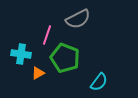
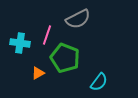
cyan cross: moved 1 px left, 11 px up
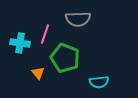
gray semicircle: rotated 25 degrees clockwise
pink line: moved 2 px left, 1 px up
orange triangle: rotated 40 degrees counterclockwise
cyan semicircle: rotated 48 degrees clockwise
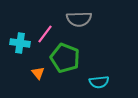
gray semicircle: moved 1 px right
pink line: rotated 18 degrees clockwise
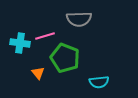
pink line: moved 2 px down; rotated 36 degrees clockwise
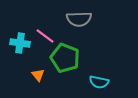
pink line: rotated 54 degrees clockwise
orange triangle: moved 2 px down
cyan semicircle: rotated 18 degrees clockwise
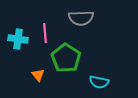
gray semicircle: moved 2 px right, 1 px up
pink line: moved 3 px up; rotated 48 degrees clockwise
cyan cross: moved 2 px left, 4 px up
green pentagon: moved 1 px right; rotated 12 degrees clockwise
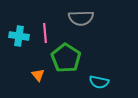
cyan cross: moved 1 px right, 3 px up
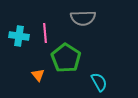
gray semicircle: moved 2 px right
cyan semicircle: rotated 132 degrees counterclockwise
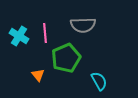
gray semicircle: moved 7 px down
cyan cross: rotated 24 degrees clockwise
green pentagon: rotated 16 degrees clockwise
cyan semicircle: moved 1 px up
